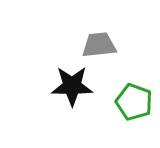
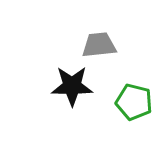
green pentagon: rotated 6 degrees counterclockwise
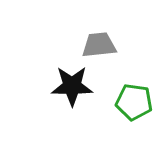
green pentagon: rotated 6 degrees counterclockwise
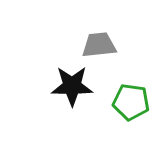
green pentagon: moved 3 px left
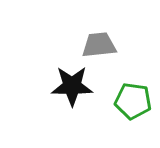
green pentagon: moved 2 px right, 1 px up
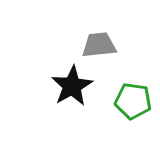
black star: rotated 30 degrees counterclockwise
